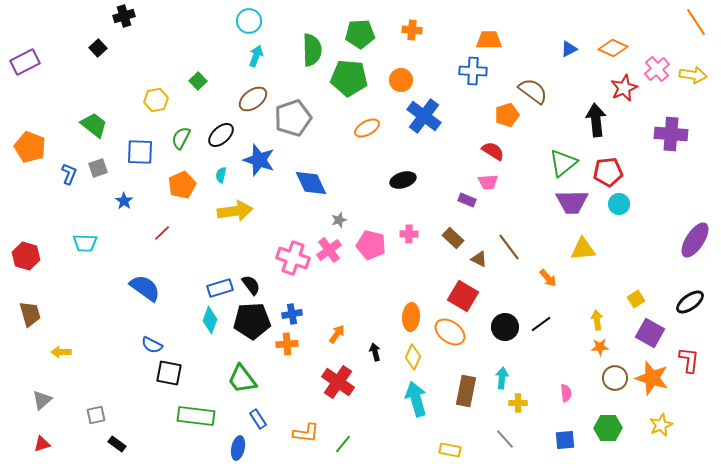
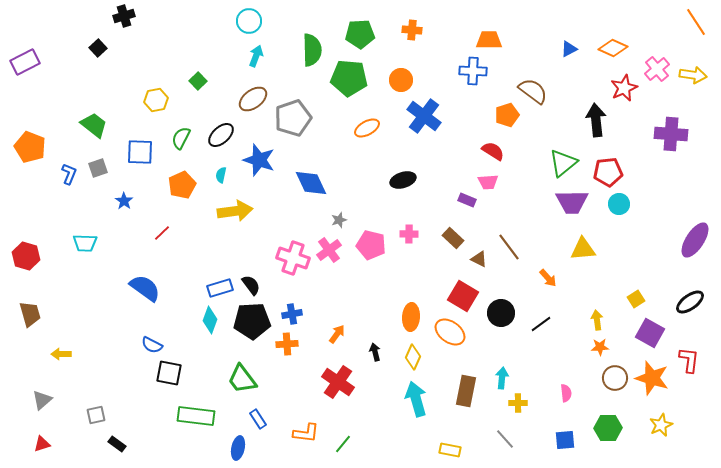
black circle at (505, 327): moved 4 px left, 14 px up
yellow arrow at (61, 352): moved 2 px down
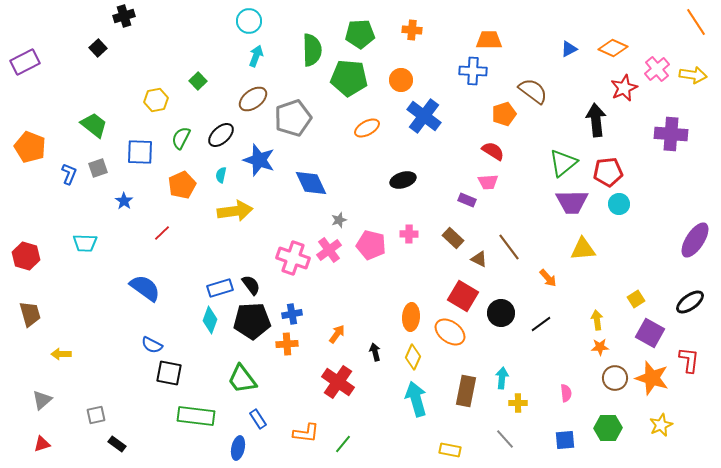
orange pentagon at (507, 115): moved 3 px left, 1 px up
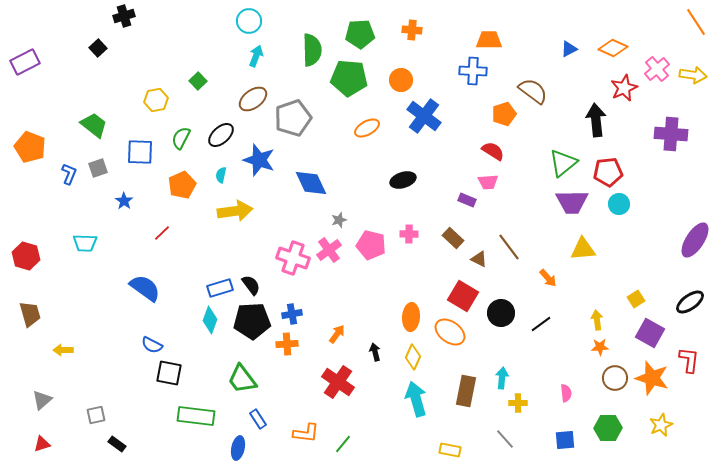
yellow arrow at (61, 354): moved 2 px right, 4 px up
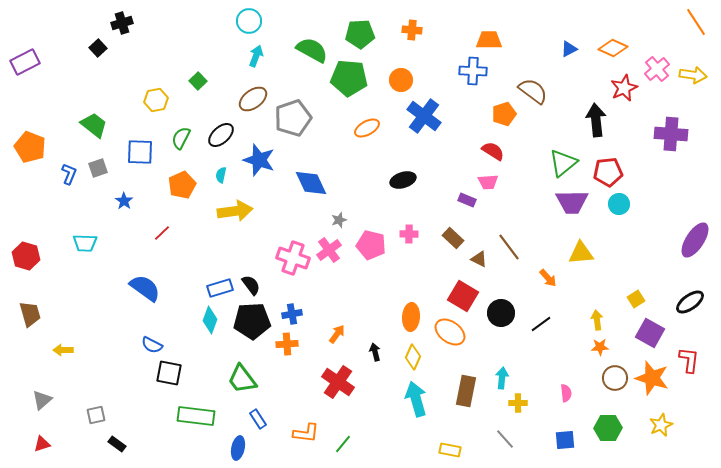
black cross at (124, 16): moved 2 px left, 7 px down
green semicircle at (312, 50): rotated 60 degrees counterclockwise
yellow triangle at (583, 249): moved 2 px left, 4 px down
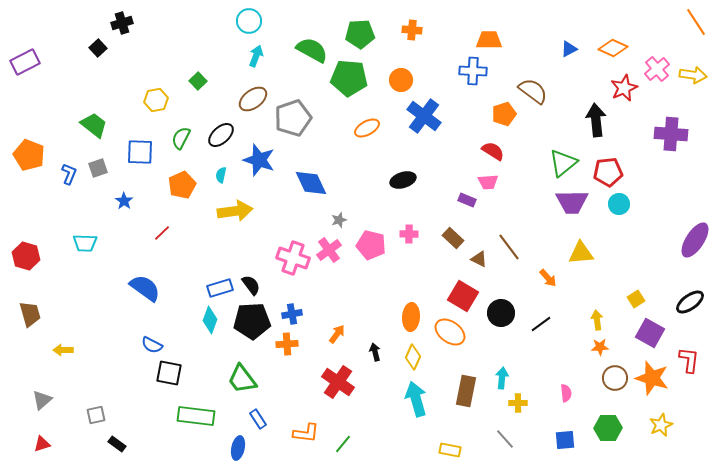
orange pentagon at (30, 147): moved 1 px left, 8 px down
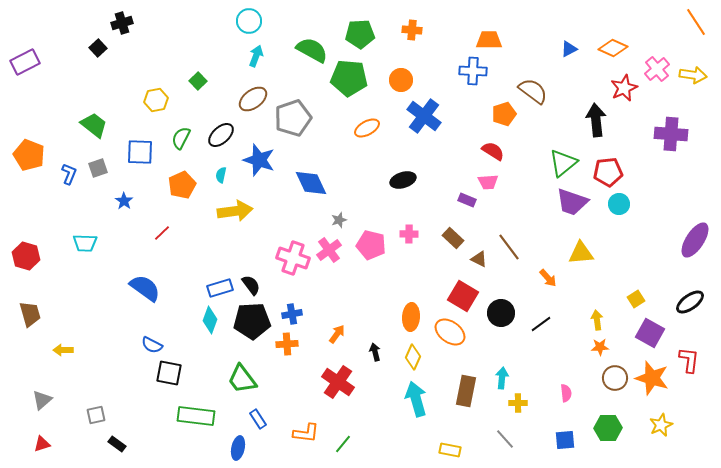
purple trapezoid at (572, 202): rotated 20 degrees clockwise
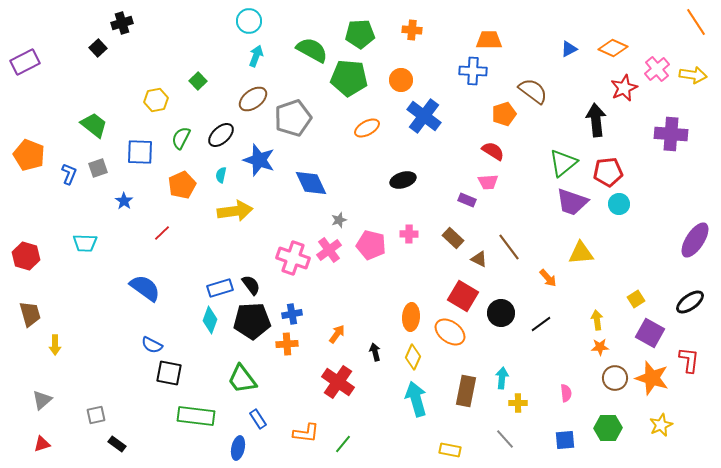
yellow arrow at (63, 350): moved 8 px left, 5 px up; rotated 90 degrees counterclockwise
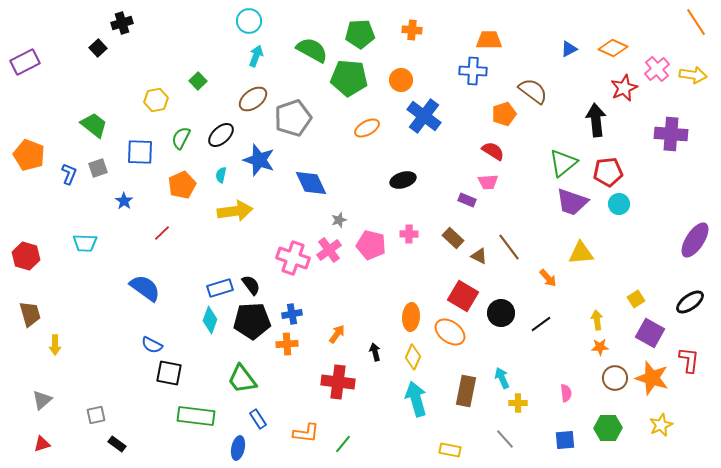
brown triangle at (479, 259): moved 3 px up
cyan arrow at (502, 378): rotated 30 degrees counterclockwise
red cross at (338, 382): rotated 28 degrees counterclockwise
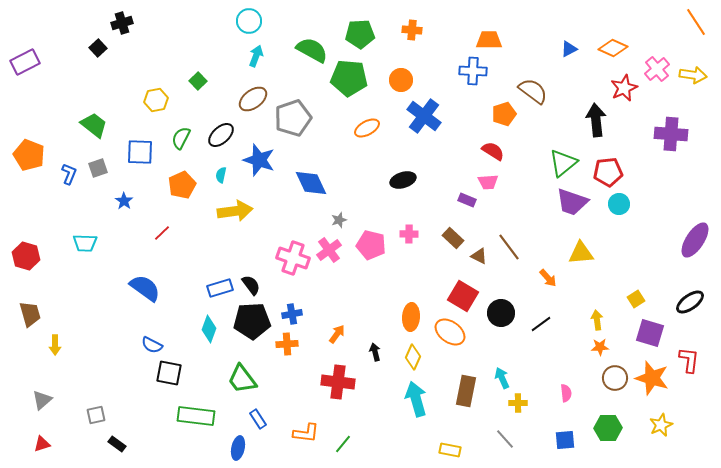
cyan diamond at (210, 320): moved 1 px left, 9 px down
purple square at (650, 333): rotated 12 degrees counterclockwise
